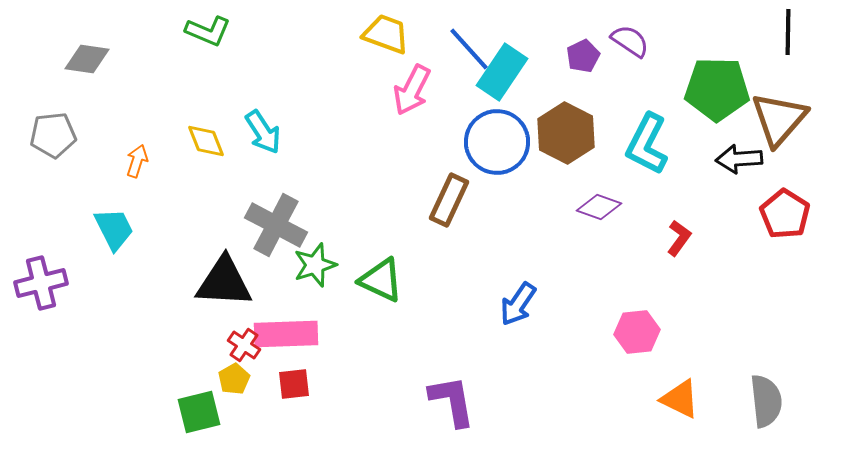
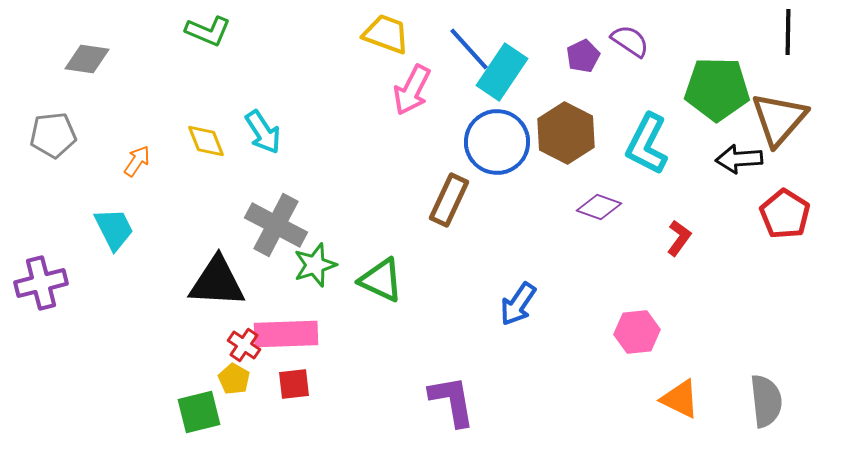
orange arrow: rotated 16 degrees clockwise
black triangle: moved 7 px left
yellow pentagon: rotated 12 degrees counterclockwise
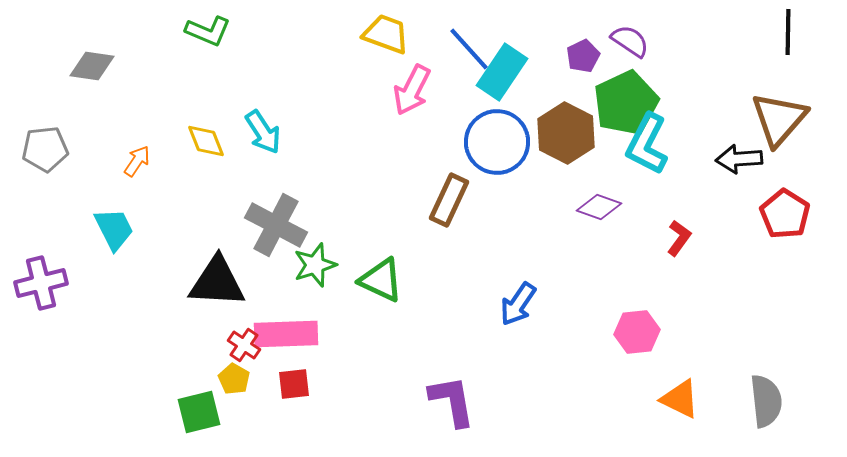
gray diamond: moved 5 px right, 7 px down
green pentagon: moved 91 px left, 14 px down; rotated 26 degrees counterclockwise
gray pentagon: moved 8 px left, 14 px down
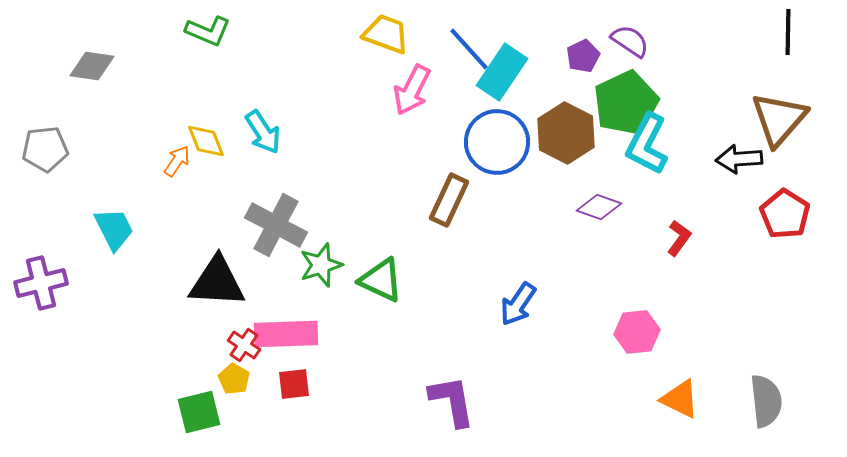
orange arrow: moved 40 px right
green star: moved 6 px right
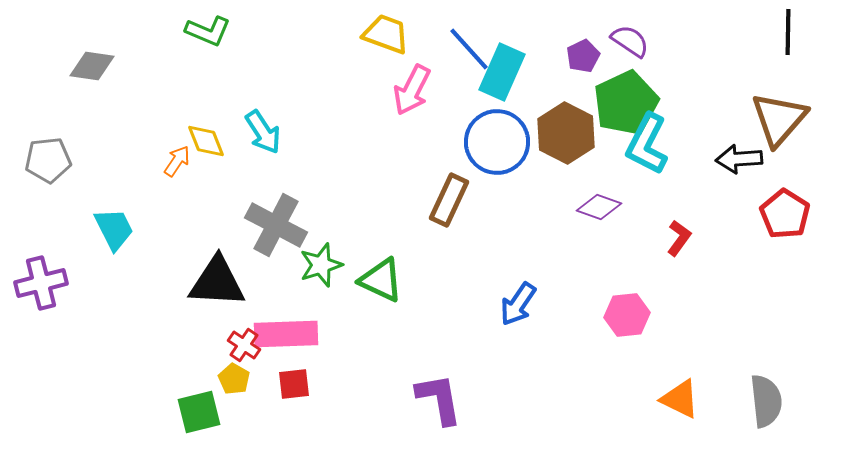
cyan rectangle: rotated 10 degrees counterclockwise
gray pentagon: moved 3 px right, 11 px down
pink hexagon: moved 10 px left, 17 px up
purple L-shape: moved 13 px left, 2 px up
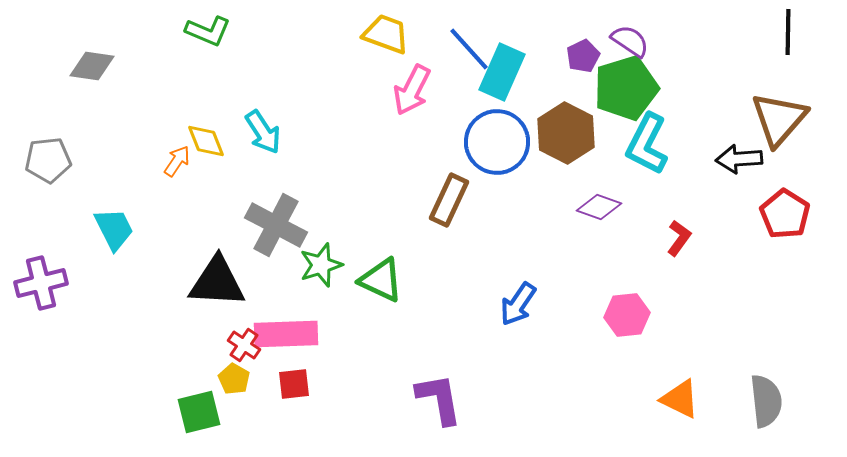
green pentagon: moved 15 px up; rotated 8 degrees clockwise
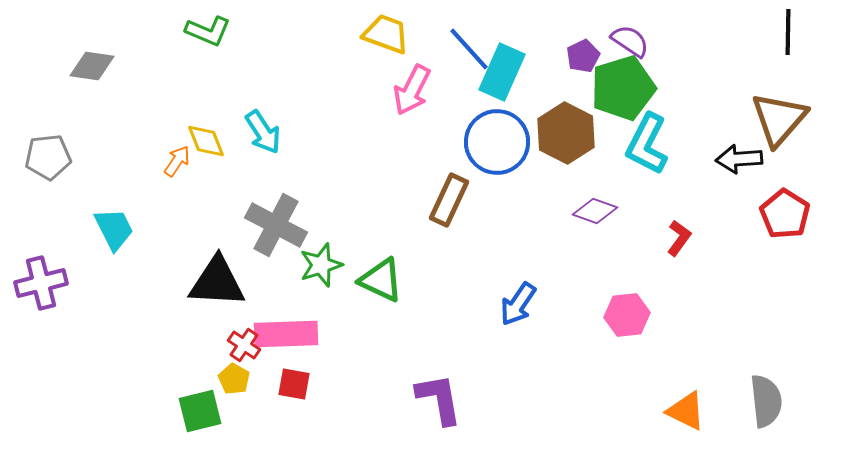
green pentagon: moved 3 px left
gray pentagon: moved 3 px up
purple diamond: moved 4 px left, 4 px down
red square: rotated 16 degrees clockwise
orange triangle: moved 6 px right, 12 px down
green square: moved 1 px right, 1 px up
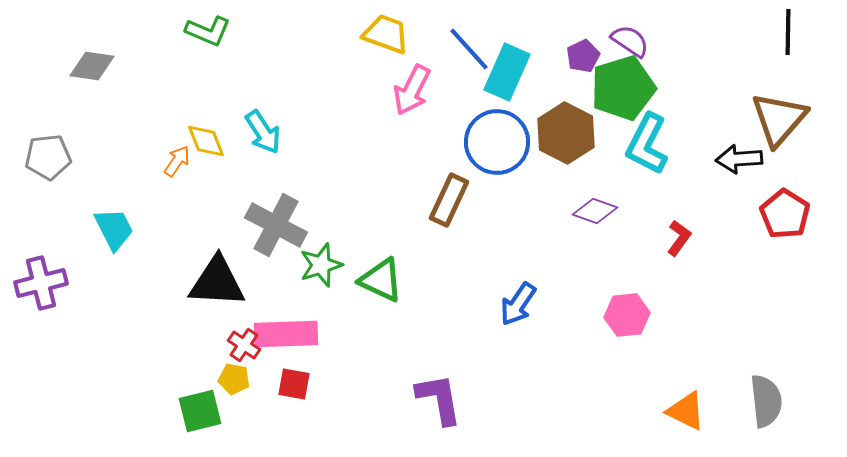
cyan rectangle: moved 5 px right
yellow pentagon: rotated 20 degrees counterclockwise
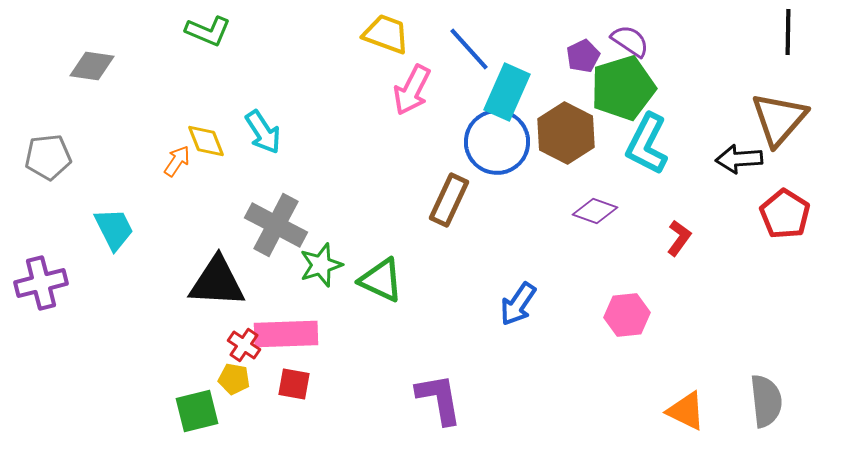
cyan rectangle: moved 20 px down
green square: moved 3 px left
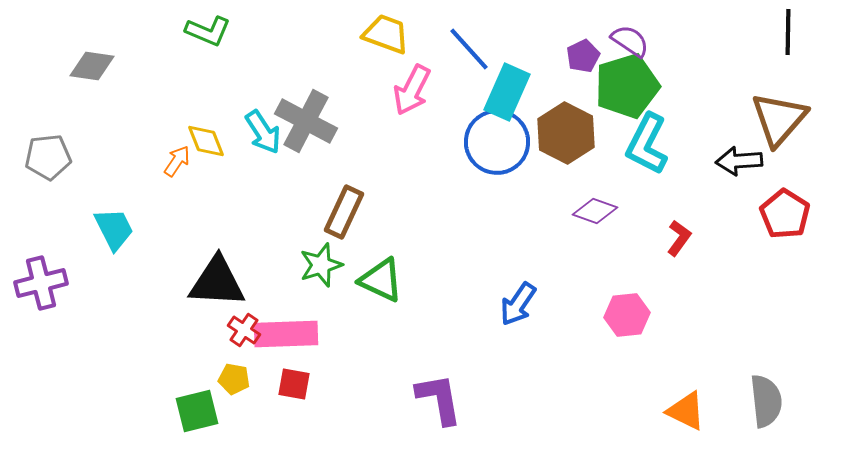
green pentagon: moved 4 px right, 2 px up
black arrow: moved 2 px down
brown rectangle: moved 105 px left, 12 px down
gray cross: moved 30 px right, 104 px up
red cross: moved 15 px up
